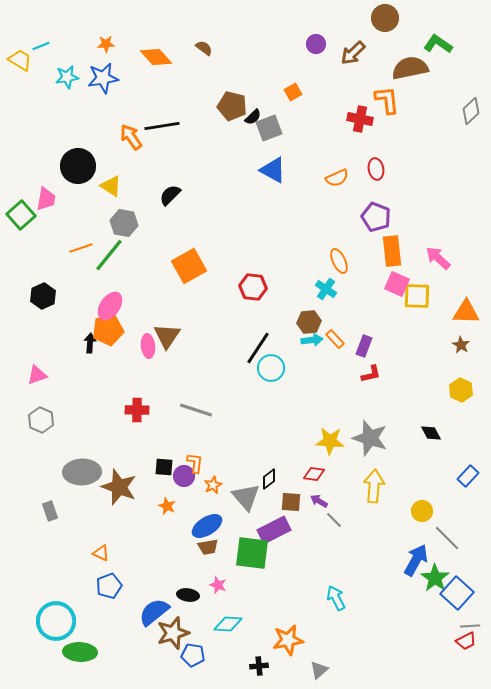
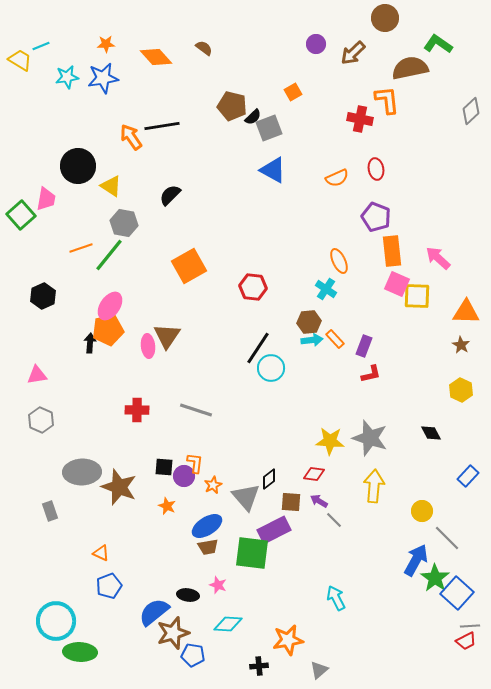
pink triangle at (37, 375): rotated 10 degrees clockwise
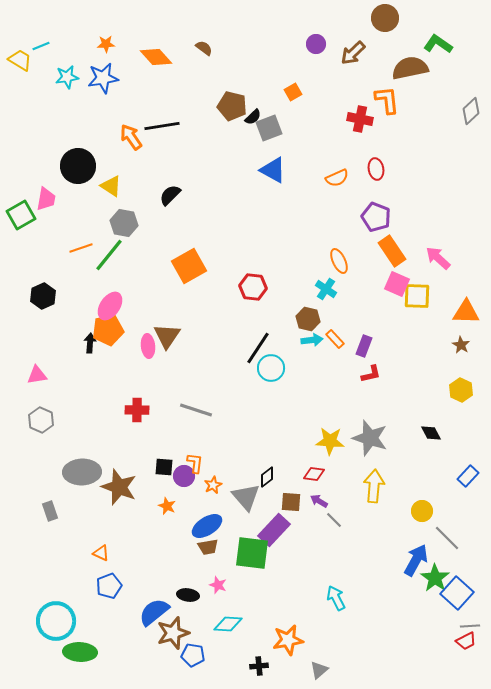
green square at (21, 215): rotated 12 degrees clockwise
orange rectangle at (392, 251): rotated 28 degrees counterclockwise
brown hexagon at (309, 322): moved 1 px left, 3 px up; rotated 20 degrees clockwise
black diamond at (269, 479): moved 2 px left, 2 px up
purple rectangle at (274, 530): rotated 20 degrees counterclockwise
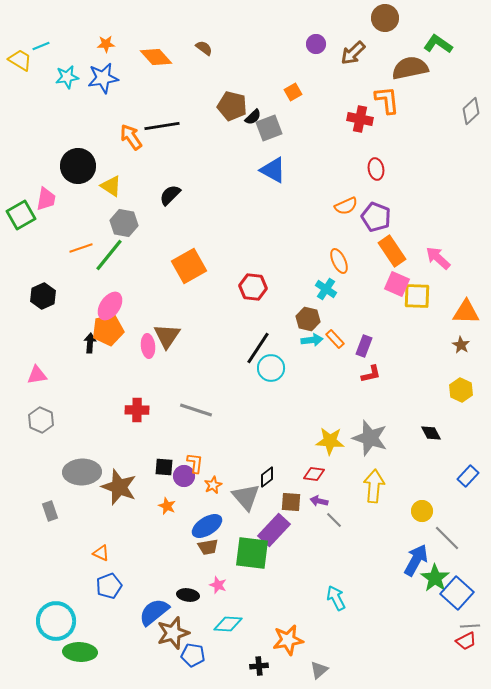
orange semicircle at (337, 178): moved 9 px right, 28 px down
purple arrow at (319, 501): rotated 18 degrees counterclockwise
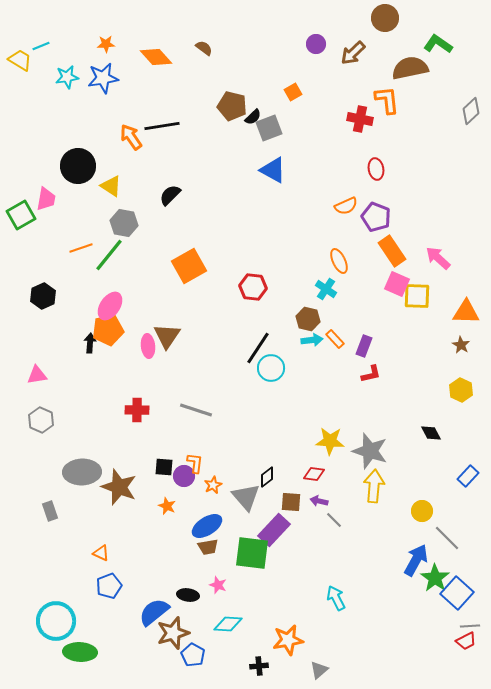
gray star at (370, 438): moved 13 px down
blue pentagon at (193, 655): rotated 20 degrees clockwise
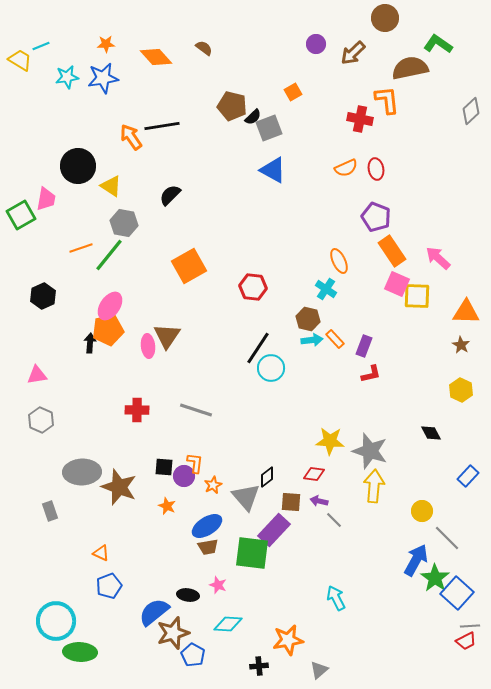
orange semicircle at (346, 206): moved 38 px up
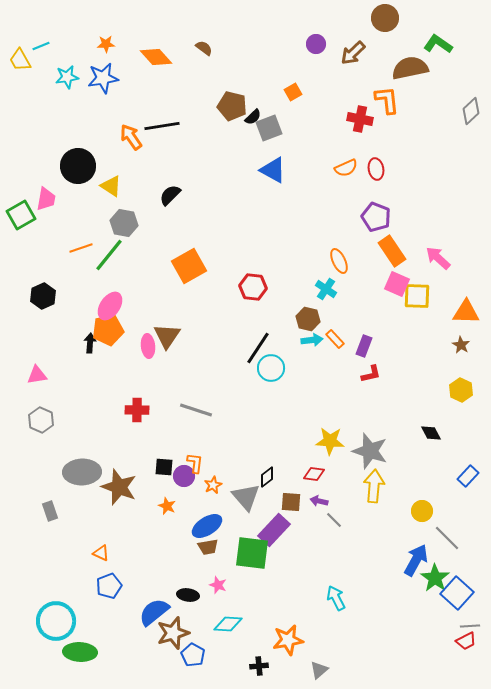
yellow trapezoid at (20, 60): rotated 150 degrees counterclockwise
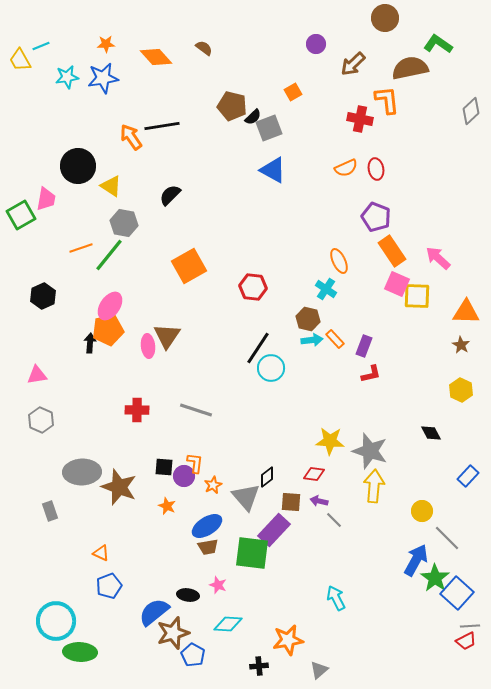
brown arrow at (353, 53): moved 11 px down
